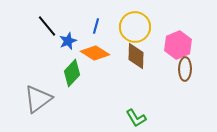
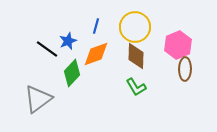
black line: moved 23 px down; rotated 15 degrees counterclockwise
orange diamond: moved 1 px right, 1 px down; rotated 52 degrees counterclockwise
green L-shape: moved 31 px up
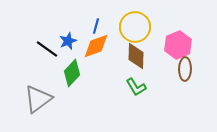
orange diamond: moved 8 px up
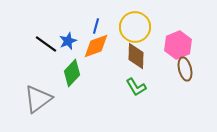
black line: moved 1 px left, 5 px up
brown ellipse: rotated 15 degrees counterclockwise
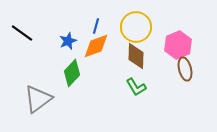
yellow circle: moved 1 px right
black line: moved 24 px left, 11 px up
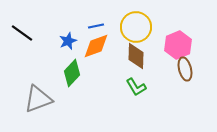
blue line: rotated 63 degrees clockwise
gray triangle: rotated 16 degrees clockwise
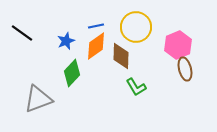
blue star: moved 2 px left
orange diamond: rotated 16 degrees counterclockwise
brown diamond: moved 15 px left
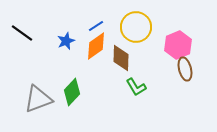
blue line: rotated 21 degrees counterclockwise
brown diamond: moved 2 px down
green diamond: moved 19 px down
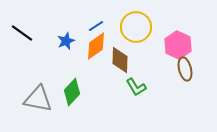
pink hexagon: rotated 12 degrees counterclockwise
brown diamond: moved 1 px left, 2 px down
gray triangle: rotated 32 degrees clockwise
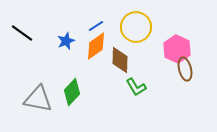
pink hexagon: moved 1 px left, 4 px down
